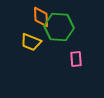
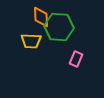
yellow trapezoid: moved 1 px up; rotated 20 degrees counterclockwise
pink rectangle: rotated 28 degrees clockwise
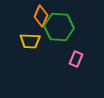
orange diamond: moved 1 px up; rotated 25 degrees clockwise
yellow trapezoid: moved 1 px left
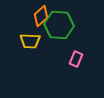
orange diamond: rotated 25 degrees clockwise
green hexagon: moved 2 px up
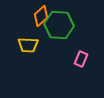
yellow trapezoid: moved 2 px left, 4 px down
pink rectangle: moved 5 px right
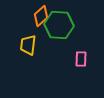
yellow trapezoid: rotated 95 degrees clockwise
pink rectangle: rotated 21 degrees counterclockwise
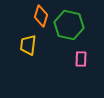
orange diamond: rotated 30 degrees counterclockwise
green hexagon: moved 10 px right; rotated 8 degrees clockwise
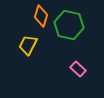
yellow trapezoid: rotated 20 degrees clockwise
pink rectangle: moved 3 px left, 10 px down; rotated 49 degrees counterclockwise
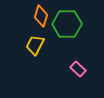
green hexagon: moved 2 px left, 1 px up; rotated 12 degrees counterclockwise
yellow trapezoid: moved 7 px right
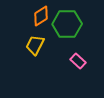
orange diamond: rotated 40 degrees clockwise
pink rectangle: moved 8 px up
